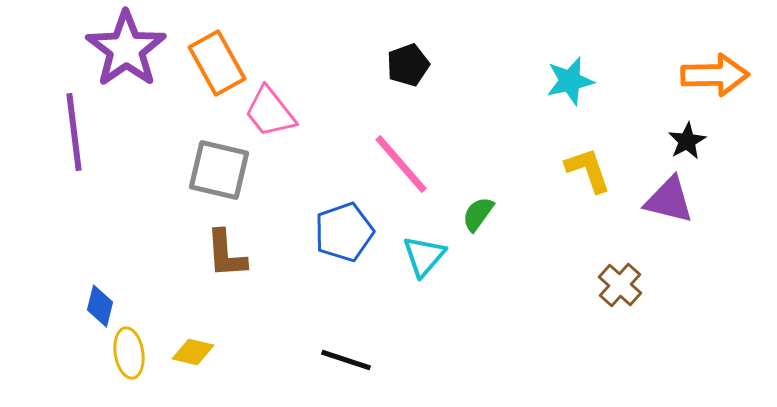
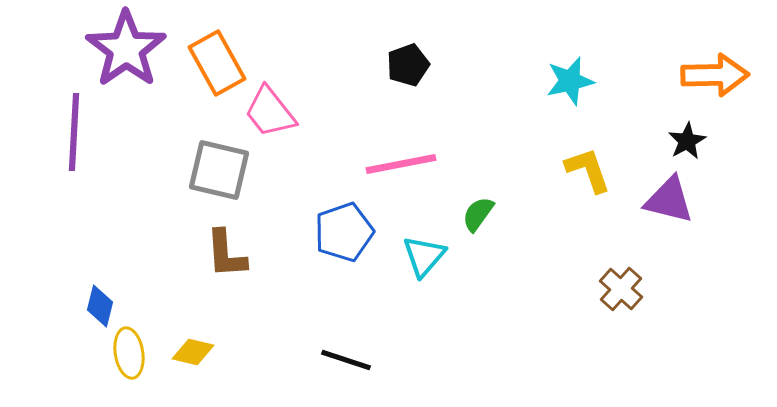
purple line: rotated 10 degrees clockwise
pink line: rotated 60 degrees counterclockwise
brown cross: moved 1 px right, 4 px down
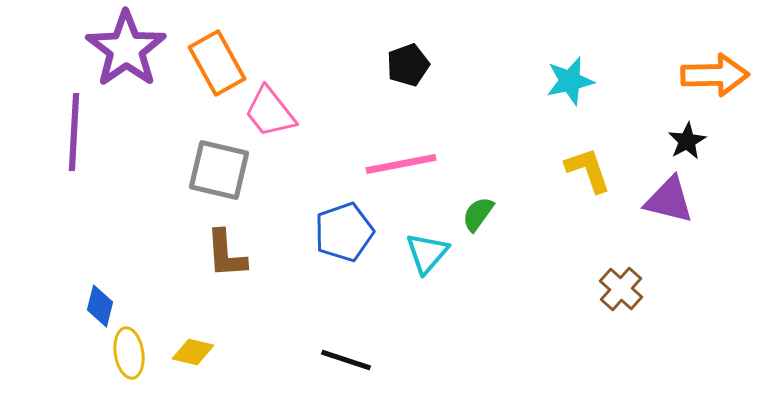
cyan triangle: moved 3 px right, 3 px up
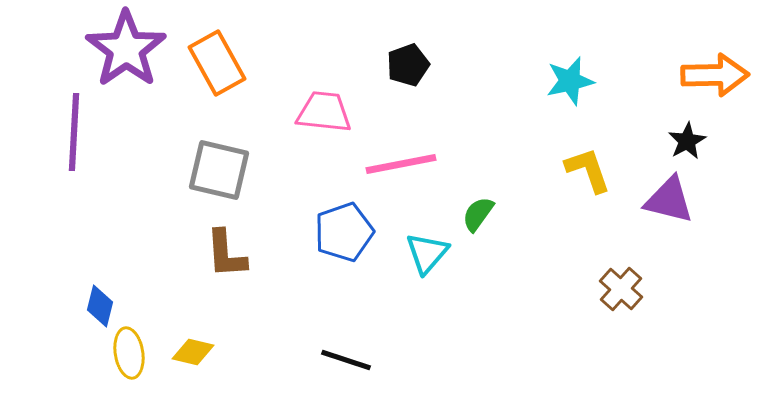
pink trapezoid: moved 54 px right; rotated 134 degrees clockwise
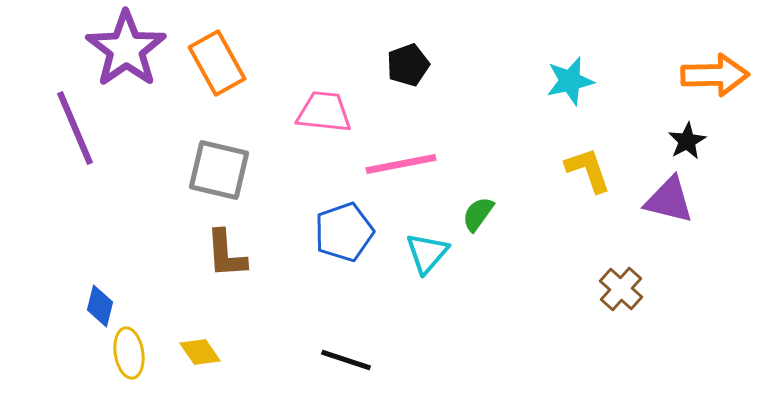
purple line: moved 1 px right, 4 px up; rotated 26 degrees counterclockwise
yellow diamond: moved 7 px right; rotated 42 degrees clockwise
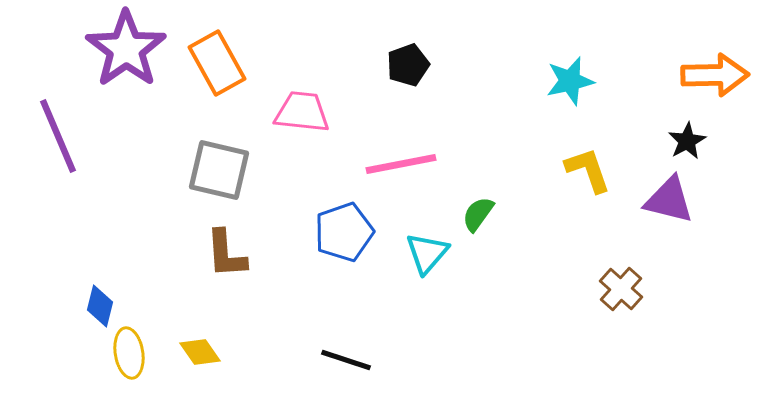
pink trapezoid: moved 22 px left
purple line: moved 17 px left, 8 px down
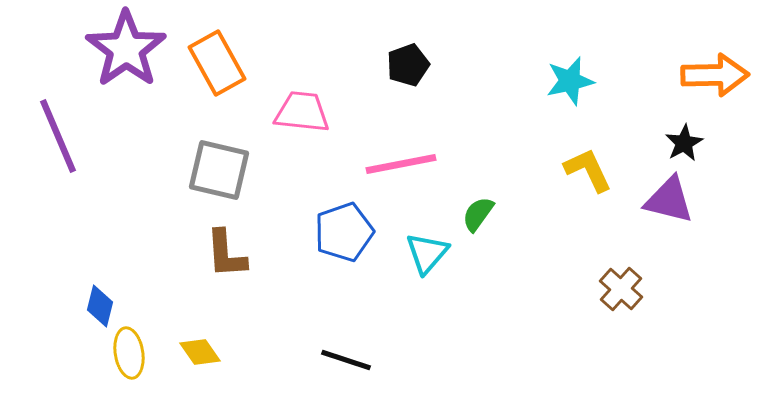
black star: moved 3 px left, 2 px down
yellow L-shape: rotated 6 degrees counterclockwise
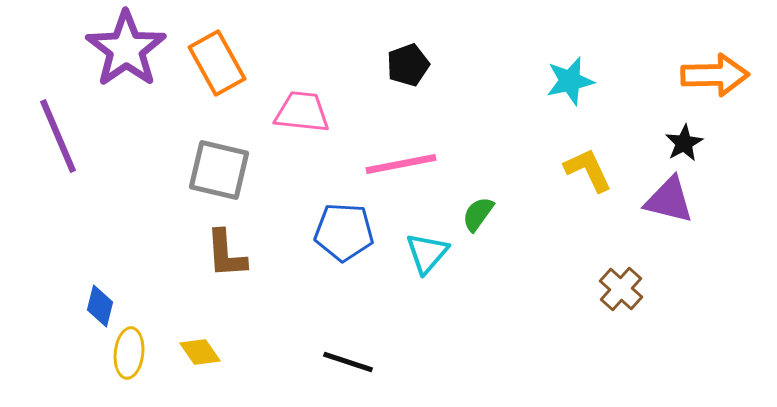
blue pentagon: rotated 22 degrees clockwise
yellow ellipse: rotated 15 degrees clockwise
black line: moved 2 px right, 2 px down
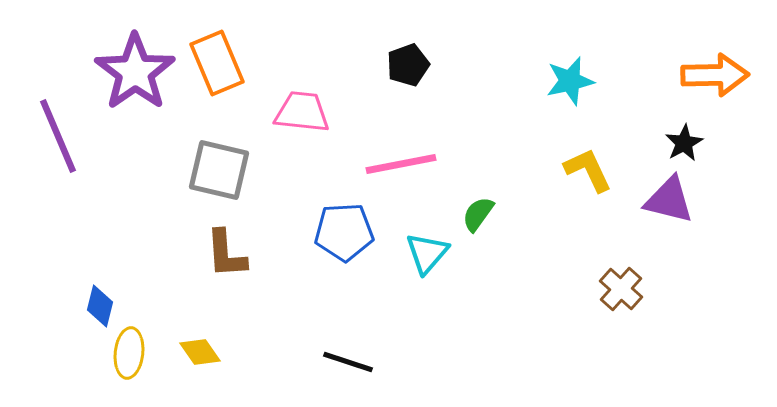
purple star: moved 9 px right, 23 px down
orange rectangle: rotated 6 degrees clockwise
blue pentagon: rotated 6 degrees counterclockwise
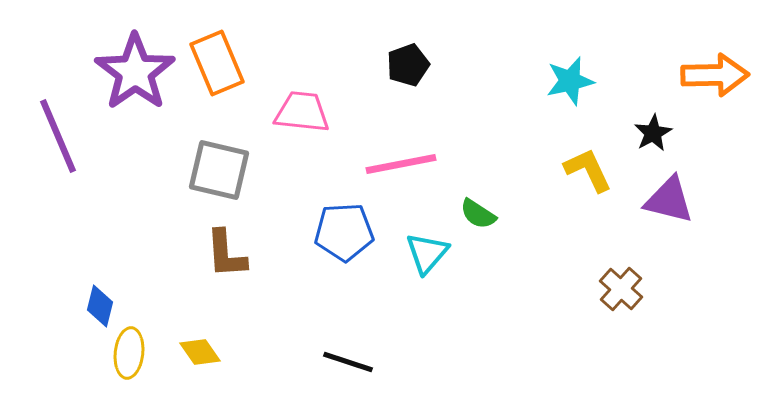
black star: moved 31 px left, 10 px up
green semicircle: rotated 93 degrees counterclockwise
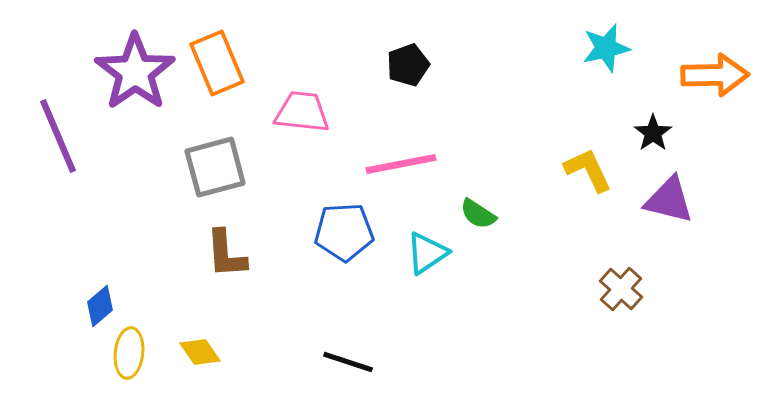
cyan star: moved 36 px right, 33 px up
black star: rotated 6 degrees counterclockwise
gray square: moved 4 px left, 3 px up; rotated 28 degrees counterclockwise
cyan triangle: rotated 15 degrees clockwise
blue diamond: rotated 36 degrees clockwise
